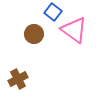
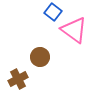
brown circle: moved 6 px right, 23 px down
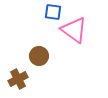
blue square: rotated 30 degrees counterclockwise
brown circle: moved 1 px left, 1 px up
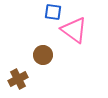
brown circle: moved 4 px right, 1 px up
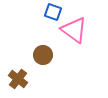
blue square: rotated 12 degrees clockwise
brown cross: rotated 24 degrees counterclockwise
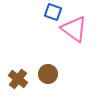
pink triangle: moved 1 px up
brown circle: moved 5 px right, 19 px down
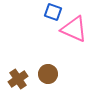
pink triangle: rotated 12 degrees counterclockwise
brown cross: rotated 18 degrees clockwise
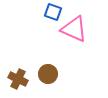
brown cross: rotated 30 degrees counterclockwise
